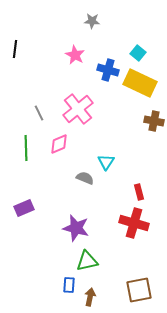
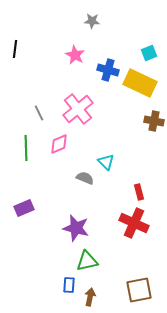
cyan square: moved 11 px right; rotated 28 degrees clockwise
cyan triangle: rotated 18 degrees counterclockwise
red cross: rotated 8 degrees clockwise
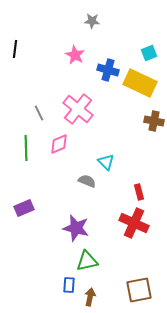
pink cross: rotated 12 degrees counterclockwise
gray semicircle: moved 2 px right, 3 px down
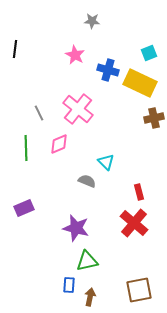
brown cross: moved 3 px up; rotated 24 degrees counterclockwise
red cross: rotated 16 degrees clockwise
